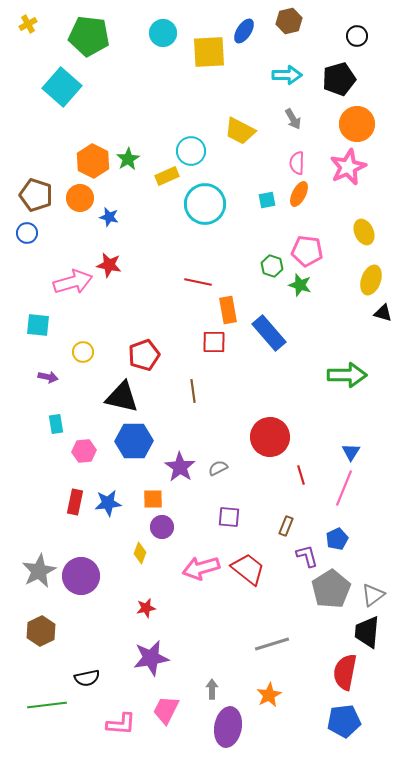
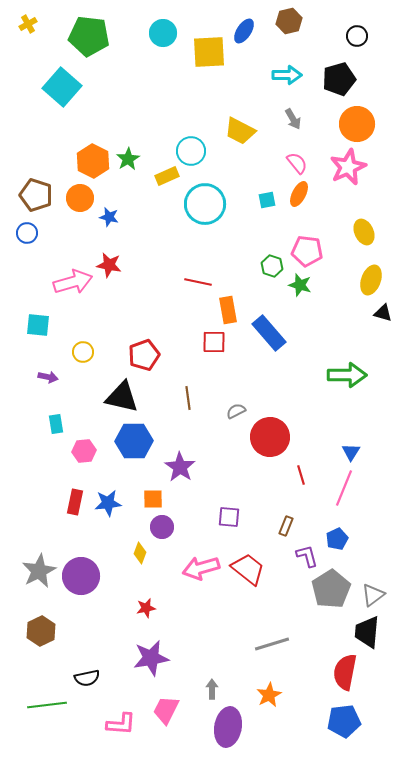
pink semicircle at (297, 163): rotated 140 degrees clockwise
brown line at (193, 391): moved 5 px left, 7 px down
gray semicircle at (218, 468): moved 18 px right, 57 px up
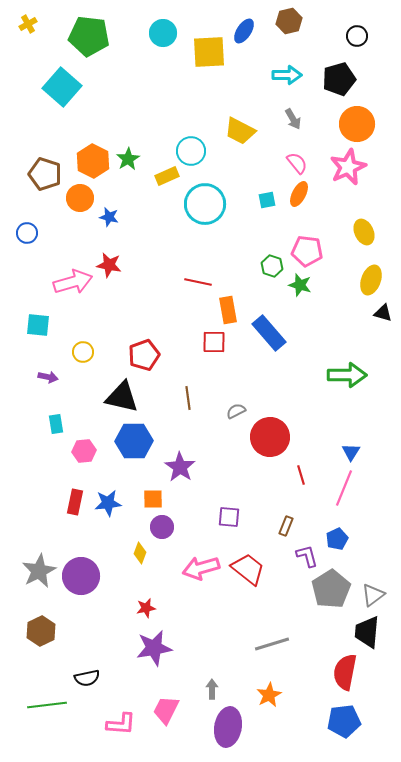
brown pentagon at (36, 195): moved 9 px right, 21 px up
purple star at (151, 658): moved 3 px right, 10 px up
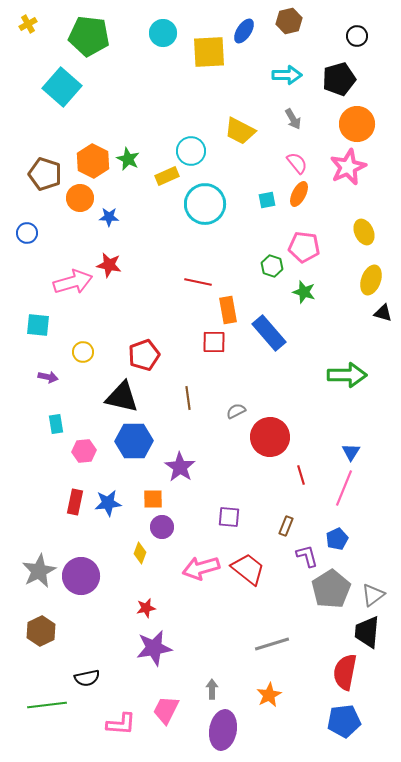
green star at (128, 159): rotated 15 degrees counterclockwise
blue star at (109, 217): rotated 12 degrees counterclockwise
pink pentagon at (307, 251): moved 3 px left, 4 px up
green star at (300, 285): moved 4 px right, 7 px down
purple ellipse at (228, 727): moved 5 px left, 3 px down
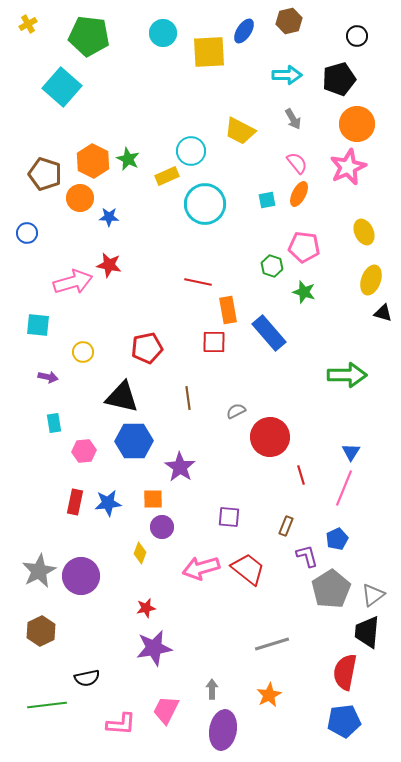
red pentagon at (144, 355): moved 3 px right, 7 px up; rotated 8 degrees clockwise
cyan rectangle at (56, 424): moved 2 px left, 1 px up
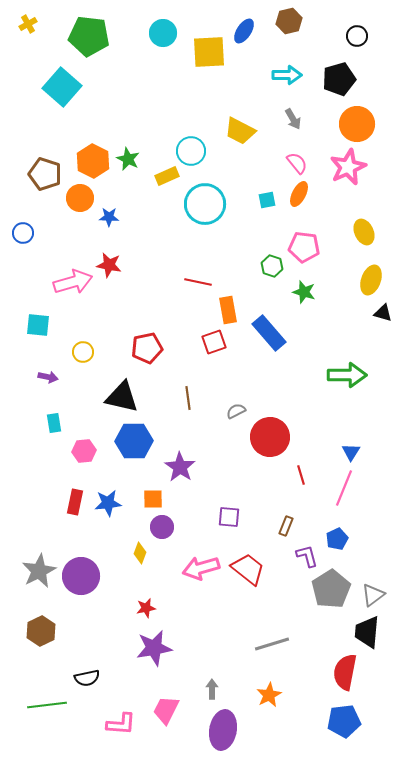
blue circle at (27, 233): moved 4 px left
red square at (214, 342): rotated 20 degrees counterclockwise
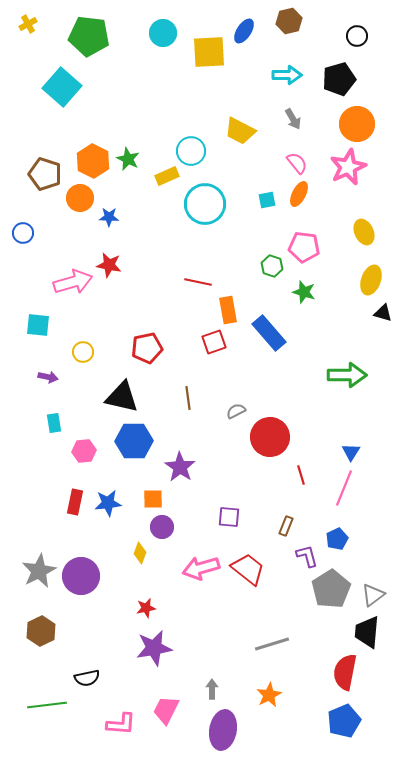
blue pentagon at (344, 721): rotated 16 degrees counterclockwise
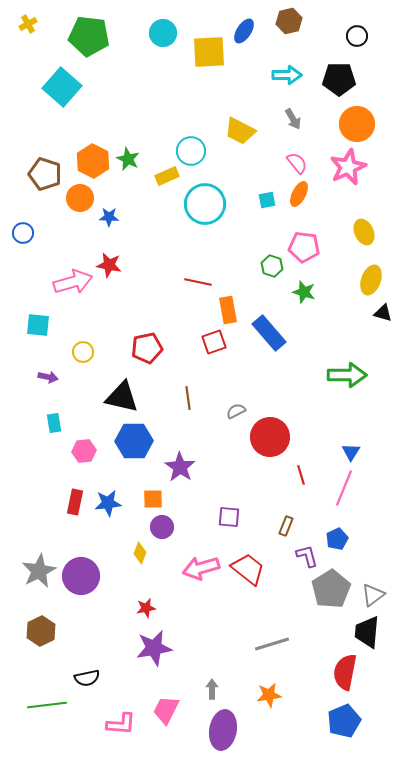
black pentagon at (339, 79): rotated 16 degrees clockwise
orange star at (269, 695): rotated 20 degrees clockwise
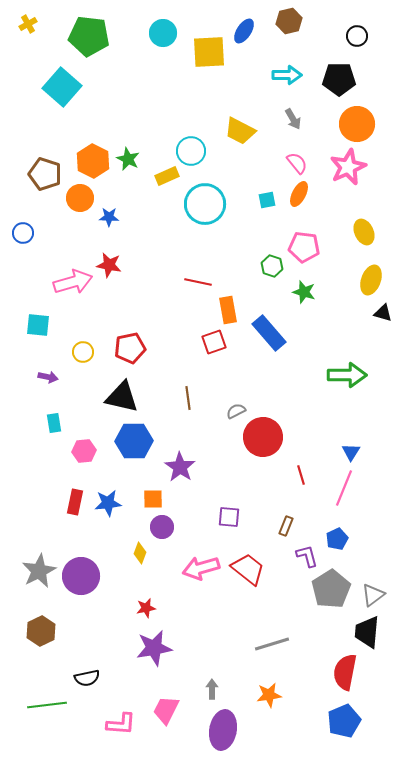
red pentagon at (147, 348): moved 17 px left
red circle at (270, 437): moved 7 px left
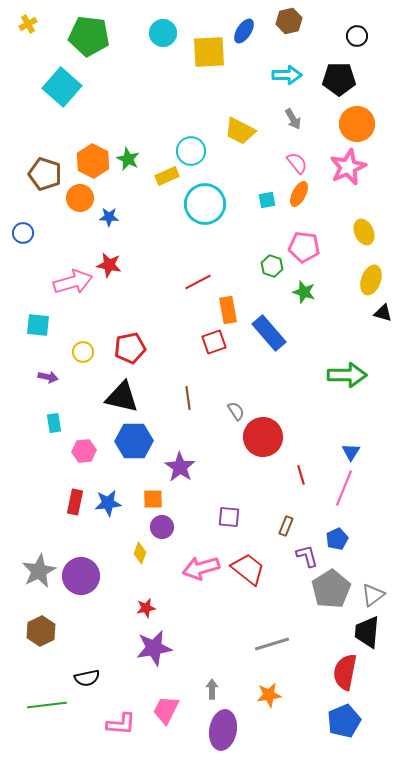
red line at (198, 282): rotated 40 degrees counterclockwise
gray semicircle at (236, 411): rotated 84 degrees clockwise
